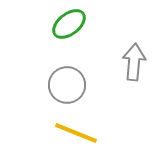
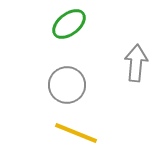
gray arrow: moved 2 px right, 1 px down
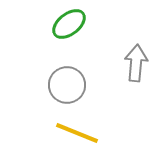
yellow line: moved 1 px right
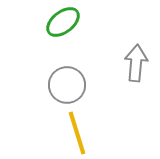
green ellipse: moved 6 px left, 2 px up
yellow line: rotated 51 degrees clockwise
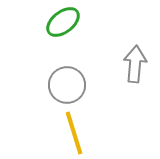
gray arrow: moved 1 px left, 1 px down
yellow line: moved 3 px left
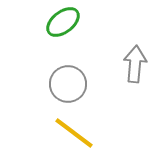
gray circle: moved 1 px right, 1 px up
yellow line: rotated 36 degrees counterclockwise
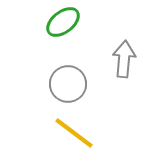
gray arrow: moved 11 px left, 5 px up
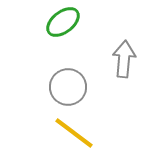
gray circle: moved 3 px down
